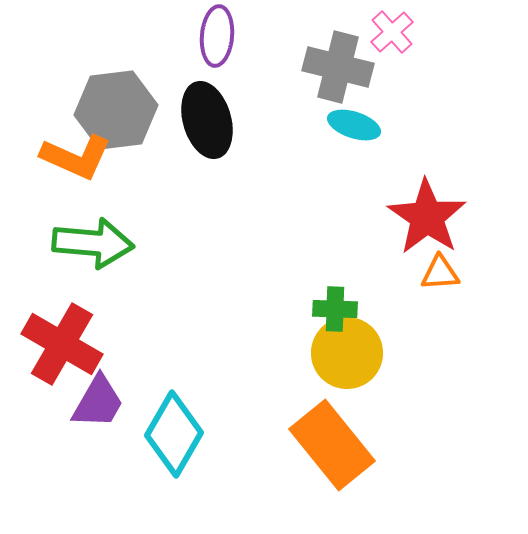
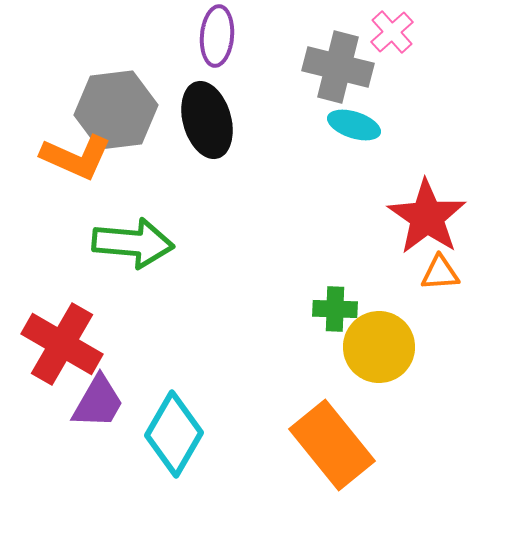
green arrow: moved 40 px right
yellow circle: moved 32 px right, 6 px up
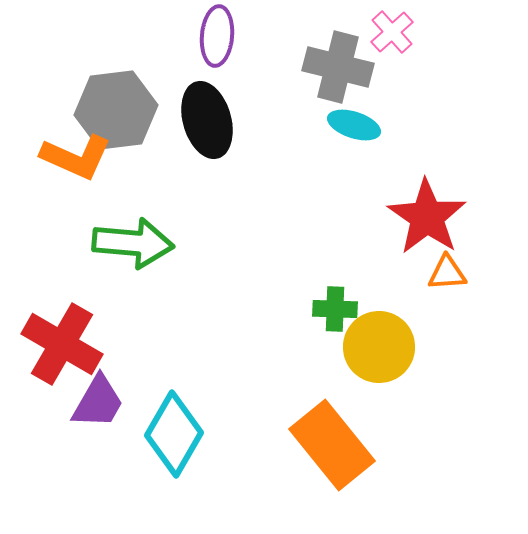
orange triangle: moved 7 px right
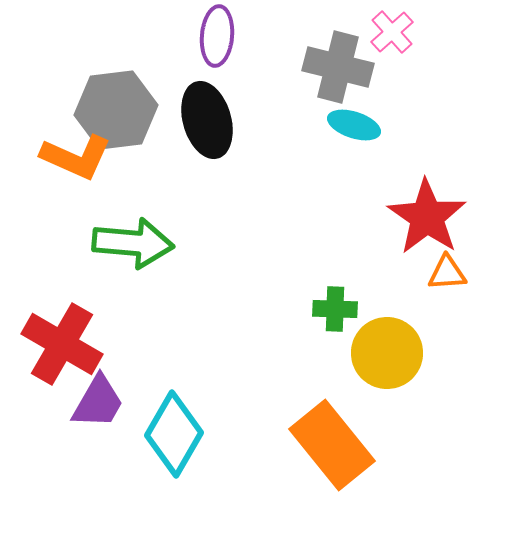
yellow circle: moved 8 px right, 6 px down
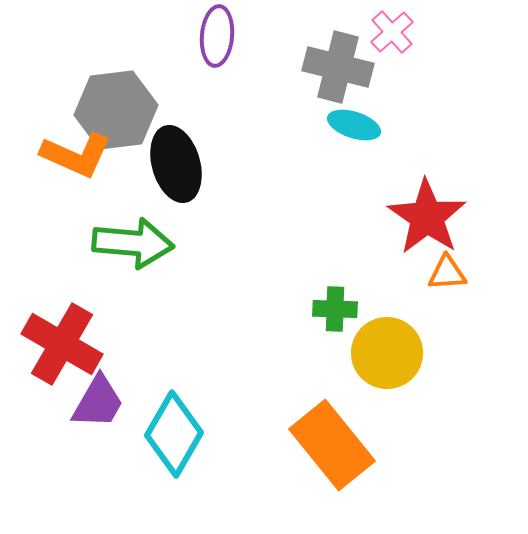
black ellipse: moved 31 px left, 44 px down
orange L-shape: moved 2 px up
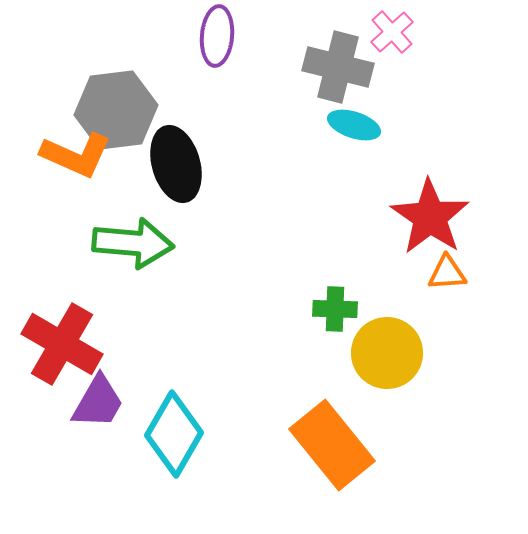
red star: moved 3 px right
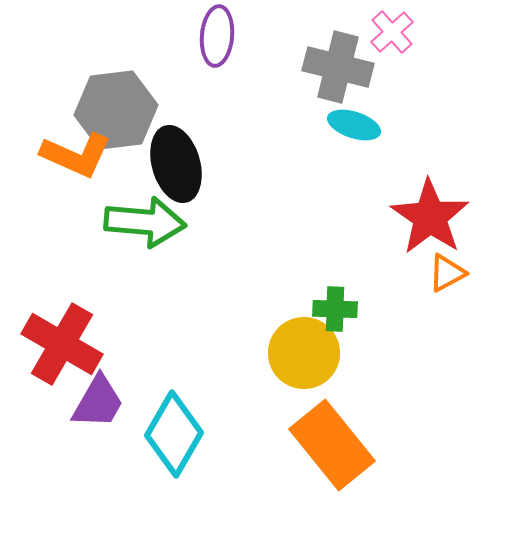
green arrow: moved 12 px right, 21 px up
orange triangle: rotated 24 degrees counterclockwise
yellow circle: moved 83 px left
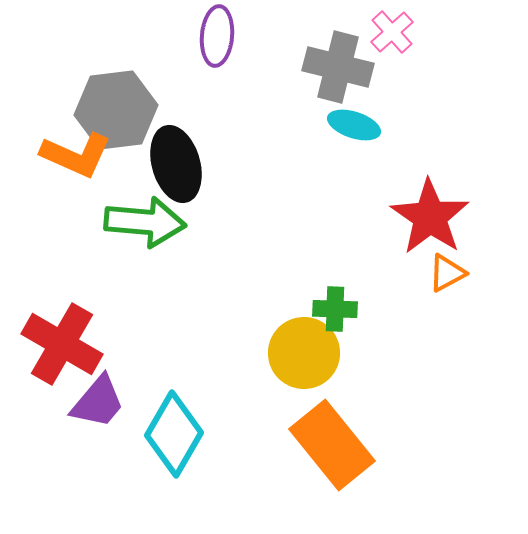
purple trapezoid: rotated 10 degrees clockwise
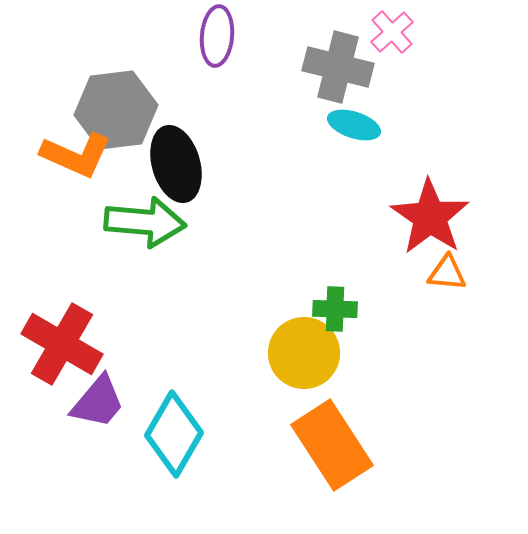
orange triangle: rotated 33 degrees clockwise
orange rectangle: rotated 6 degrees clockwise
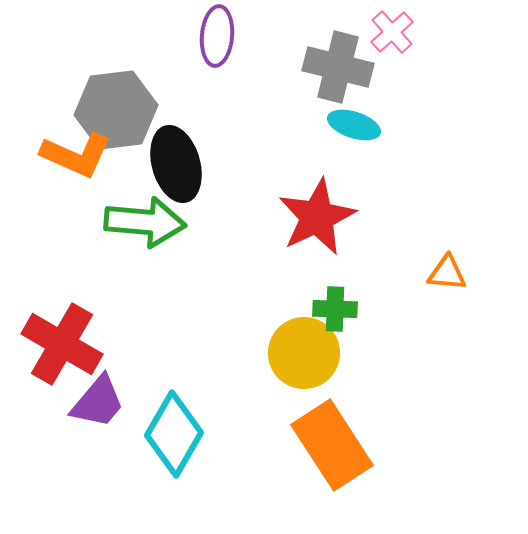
red star: moved 113 px left; rotated 12 degrees clockwise
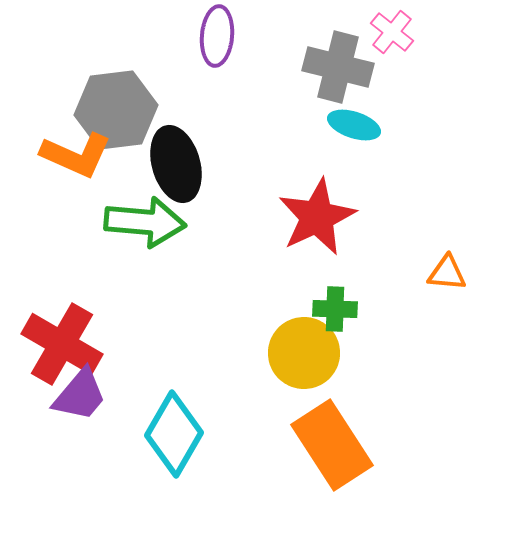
pink cross: rotated 9 degrees counterclockwise
purple trapezoid: moved 18 px left, 7 px up
